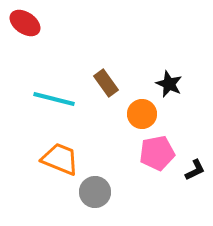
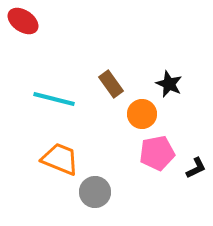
red ellipse: moved 2 px left, 2 px up
brown rectangle: moved 5 px right, 1 px down
black L-shape: moved 1 px right, 2 px up
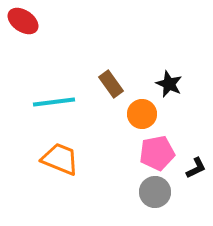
cyan line: moved 3 px down; rotated 21 degrees counterclockwise
gray circle: moved 60 px right
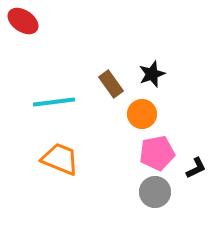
black star: moved 17 px left, 10 px up; rotated 28 degrees clockwise
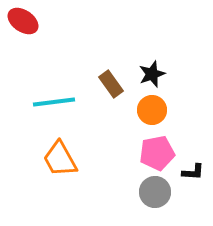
orange circle: moved 10 px right, 4 px up
orange trapezoid: rotated 141 degrees counterclockwise
black L-shape: moved 3 px left, 4 px down; rotated 30 degrees clockwise
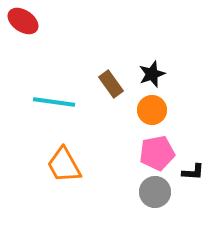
cyan line: rotated 15 degrees clockwise
orange trapezoid: moved 4 px right, 6 px down
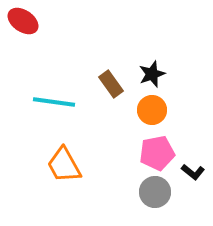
black L-shape: rotated 35 degrees clockwise
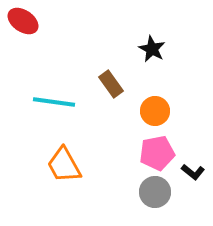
black star: moved 25 px up; rotated 24 degrees counterclockwise
orange circle: moved 3 px right, 1 px down
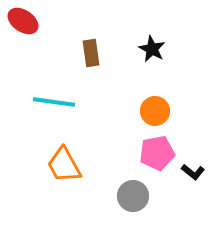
brown rectangle: moved 20 px left, 31 px up; rotated 28 degrees clockwise
gray circle: moved 22 px left, 4 px down
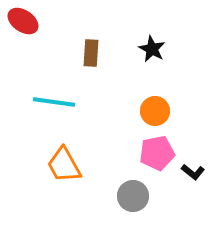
brown rectangle: rotated 12 degrees clockwise
